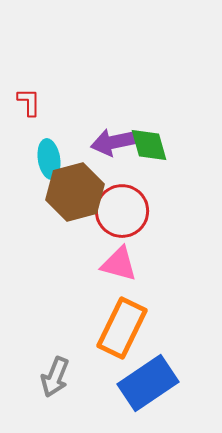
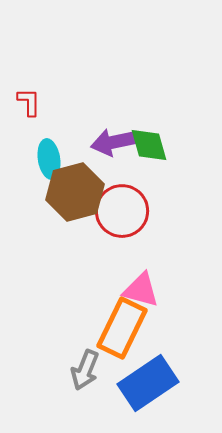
pink triangle: moved 22 px right, 26 px down
gray arrow: moved 30 px right, 7 px up
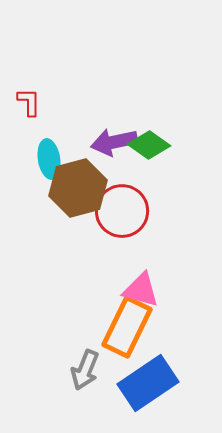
green diamond: rotated 39 degrees counterclockwise
brown hexagon: moved 3 px right, 4 px up
orange rectangle: moved 5 px right, 1 px up
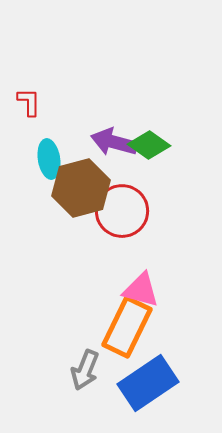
purple arrow: rotated 27 degrees clockwise
brown hexagon: moved 3 px right
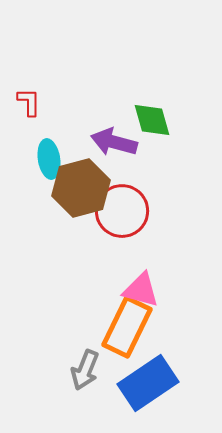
green diamond: moved 3 px right, 25 px up; rotated 39 degrees clockwise
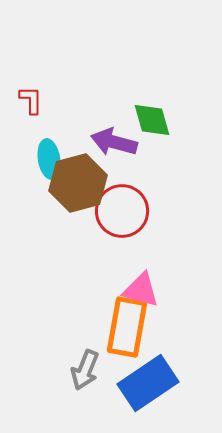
red L-shape: moved 2 px right, 2 px up
brown hexagon: moved 3 px left, 5 px up
orange rectangle: rotated 16 degrees counterclockwise
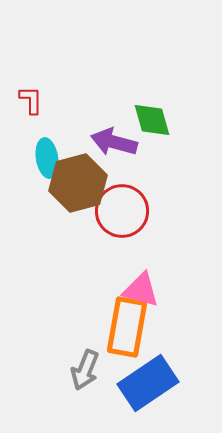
cyan ellipse: moved 2 px left, 1 px up
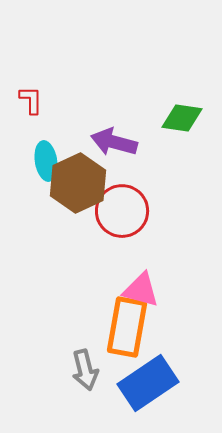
green diamond: moved 30 px right, 2 px up; rotated 66 degrees counterclockwise
cyan ellipse: moved 1 px left, 3 px down
brown hexagon: rotated 10 degrees counterclockwise
gray arrow: rotated 36 degrees counterclockwise
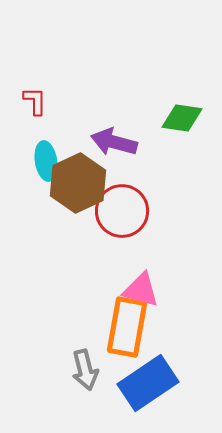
red L-shape: moved 4 px right, 1 px down
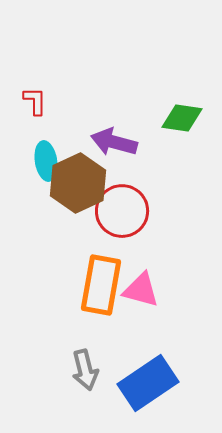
orange rectangle: moved 26 px left, 42 px up
